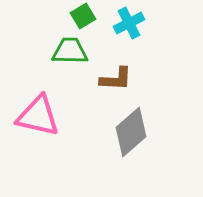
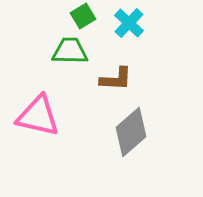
cyan cross: rotated 20 degrees counterclockwise
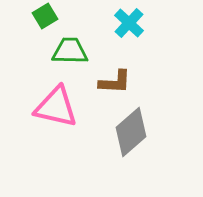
green square: moved 38 px left
brown L-shape: moved 1 px left, 3 px down
pink triangle: moved 18 px right, 9 px up
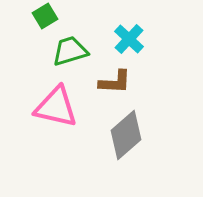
cyan cross: moved 16 px down
green trapezoid: rotated 18 degrees counterclockwise
gray diamond: moved 5 px left, 3 px down
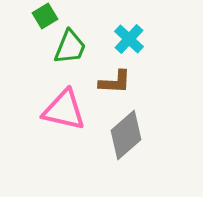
green trapezoid: moved 4 px up; rotated 129 degrees clockwise
pink triangle: moved 8 px right, 3 px down
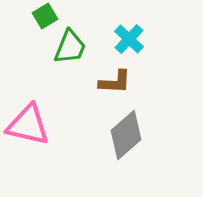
pink triangle: moved 36 px left, 15 px down
